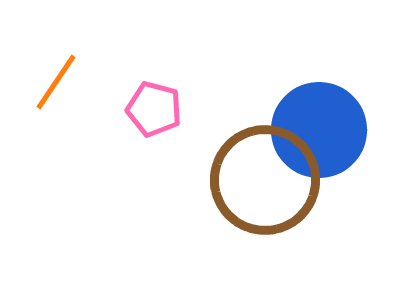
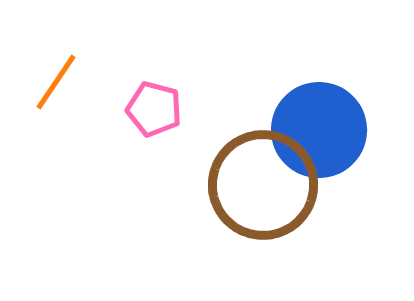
brown circle: moved 2 px left, 5 px down
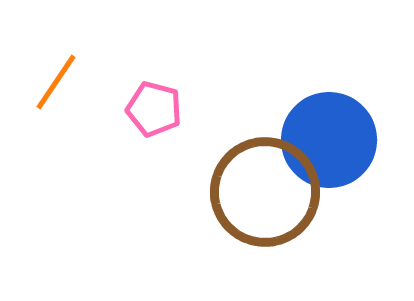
blue circle: moved 10 px right, 10 px down
brown circle: moved 2 px right, 7 px down
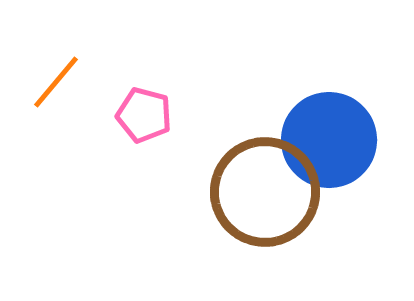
orange line: rotated 6 degrees clockwise
pink pentagon: moved 10 px left, 6 px down
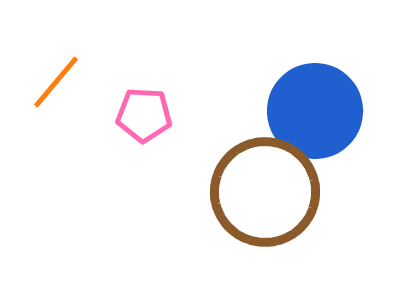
pink pentagon: rotated 12 degrees counterclockwise
blue circle: moved 14 px left, 29 px up
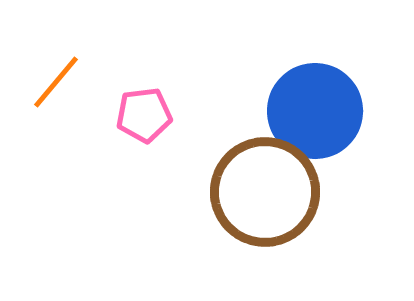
pink pentagon: rotated 10 degrees counterclockwise
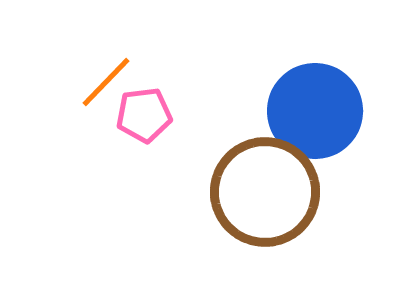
orange line: moved 50 px right; rotated 4 degrees clockwise
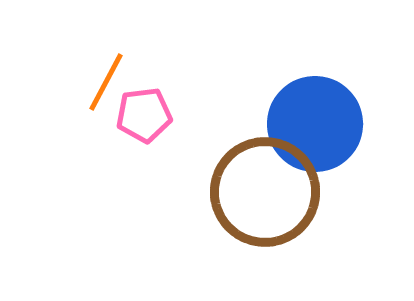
orange line: rotated 16 degrees counterclockwise
blue circle: moved 13 px down
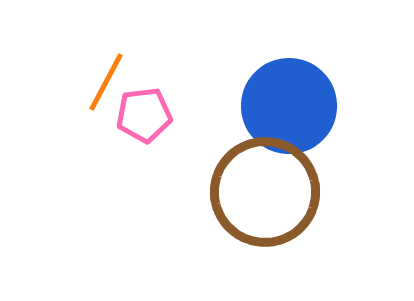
blue circle: moved 26 px left, 18 px up
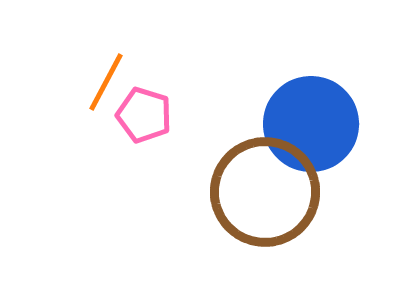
blue circle: moved 22 px right, 18 px down
pink pentagon: rotated 24 degrees clockwise
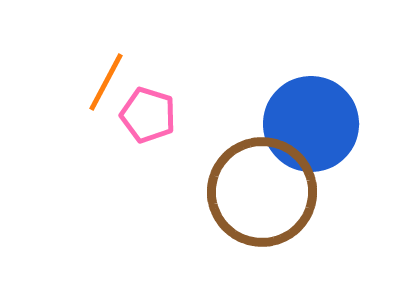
pink pentagon: moved 4 px right
brown circle: moved 3 px left
